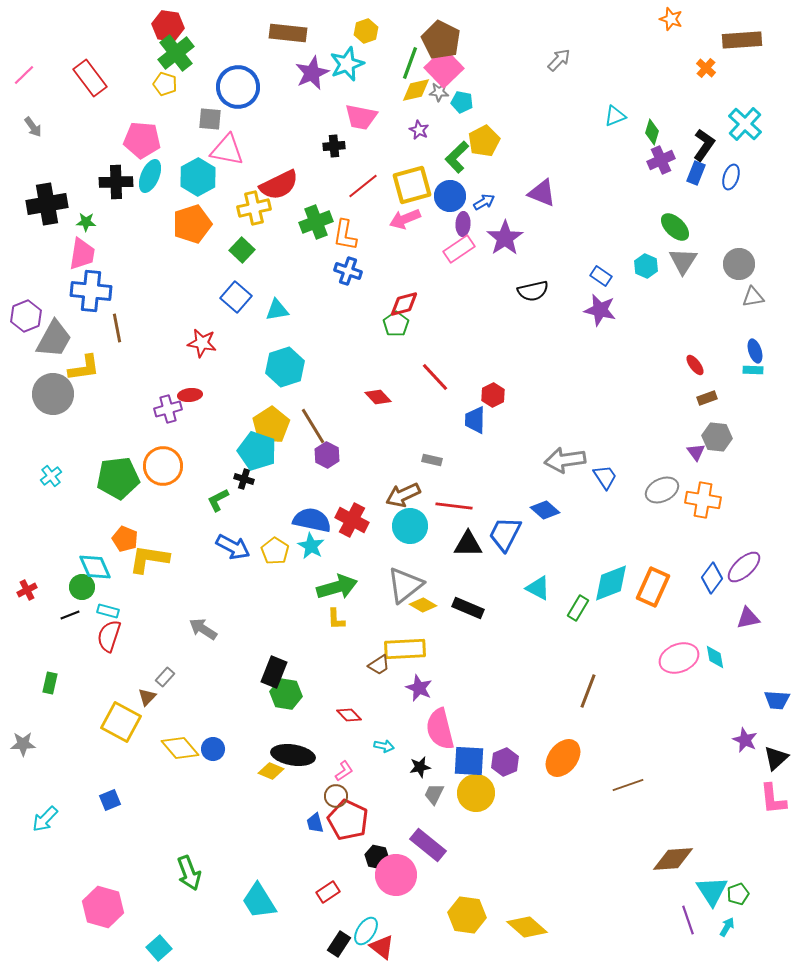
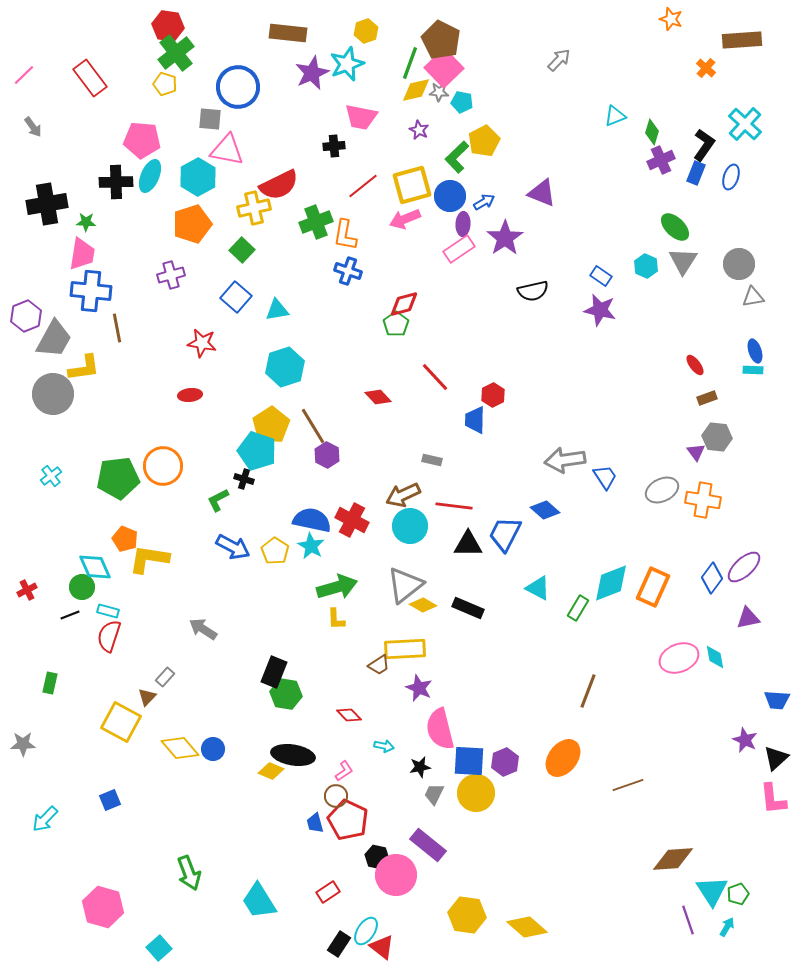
purple cross at (168, 409): moved 3 px right, 134 px up
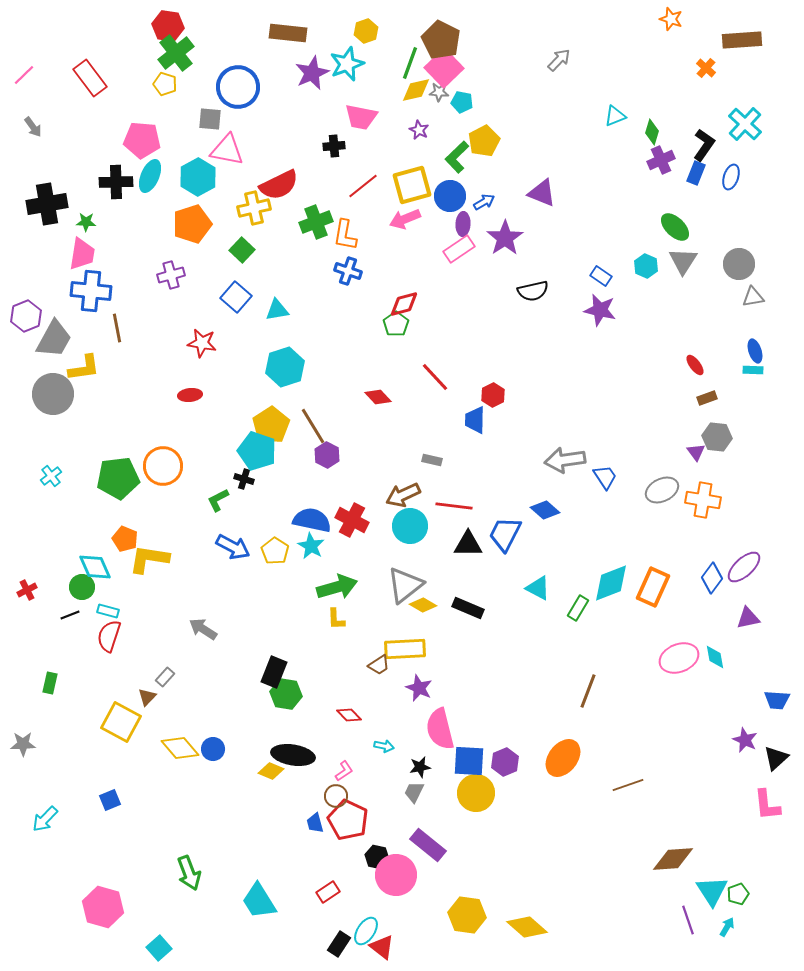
gray trapezoid at (434, 794): moved 20 px left, 2 px up
pink L-shape at (773, 799): moved 6 px left, 6 px down
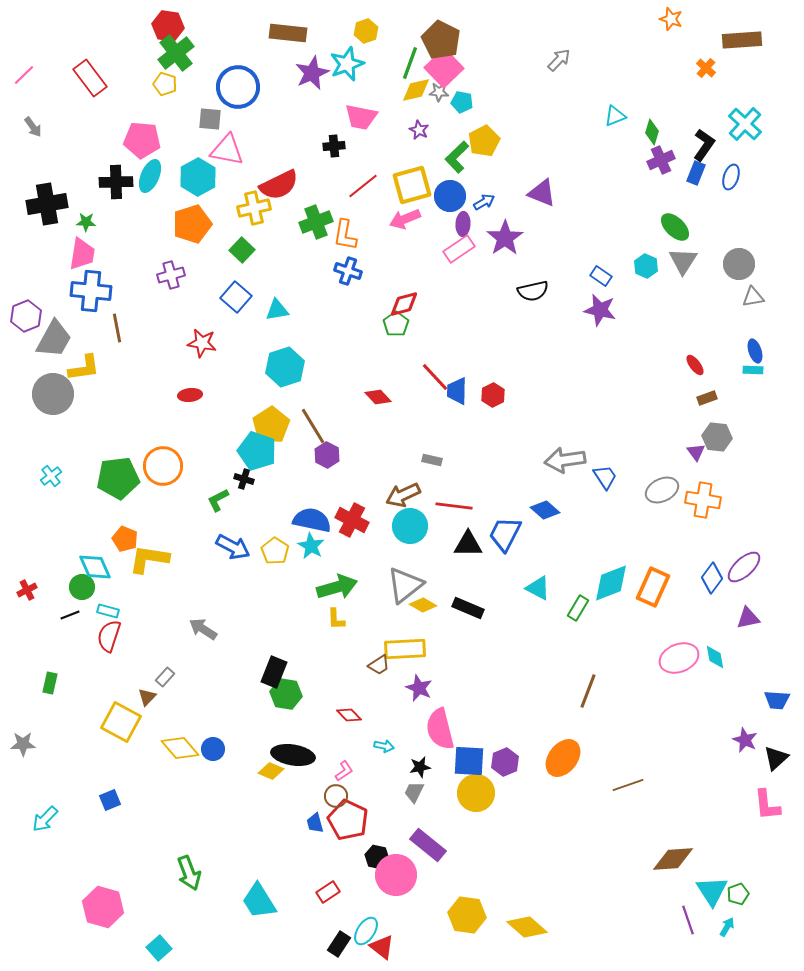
blue trapezoid at (475, 420): moved 18 px left, 29 px up
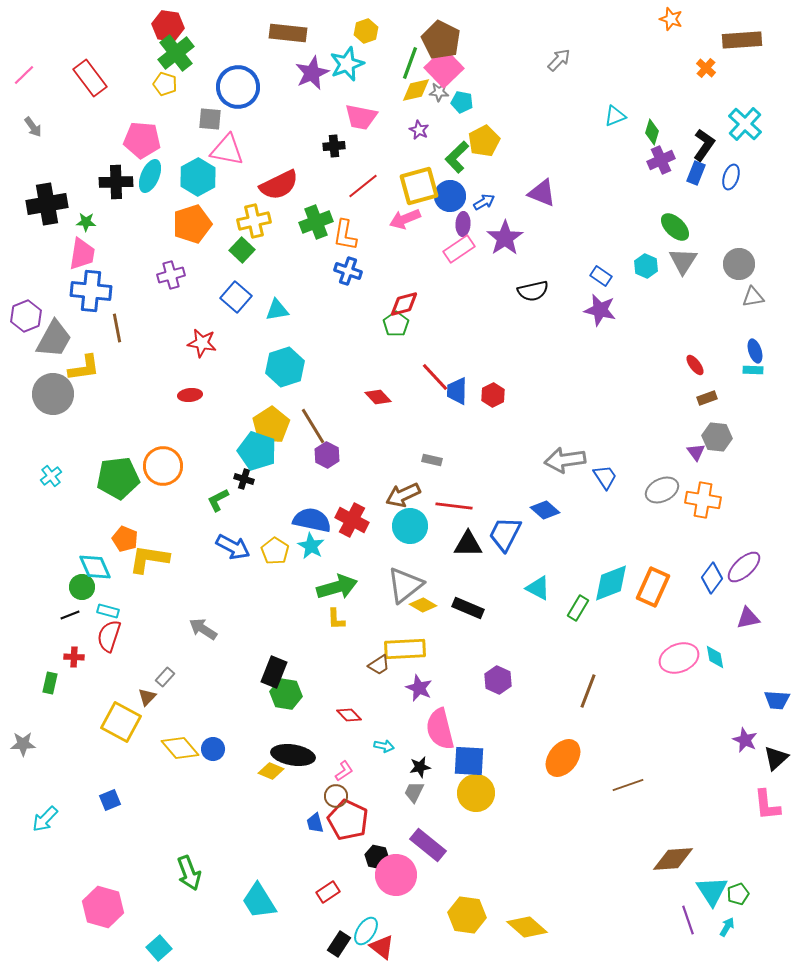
yellow square at (412, 185): moved 7 px right, 1 px down
yellow cross at (254, 208): moved 13 px down
red cross at (27, 590): moved 47 px right, 67 px down; rotated 30 degrees clockwise
purple hexagon at (505, 762): moved 7 px left, 82 px up; rotated 12 degrees counterclockwise
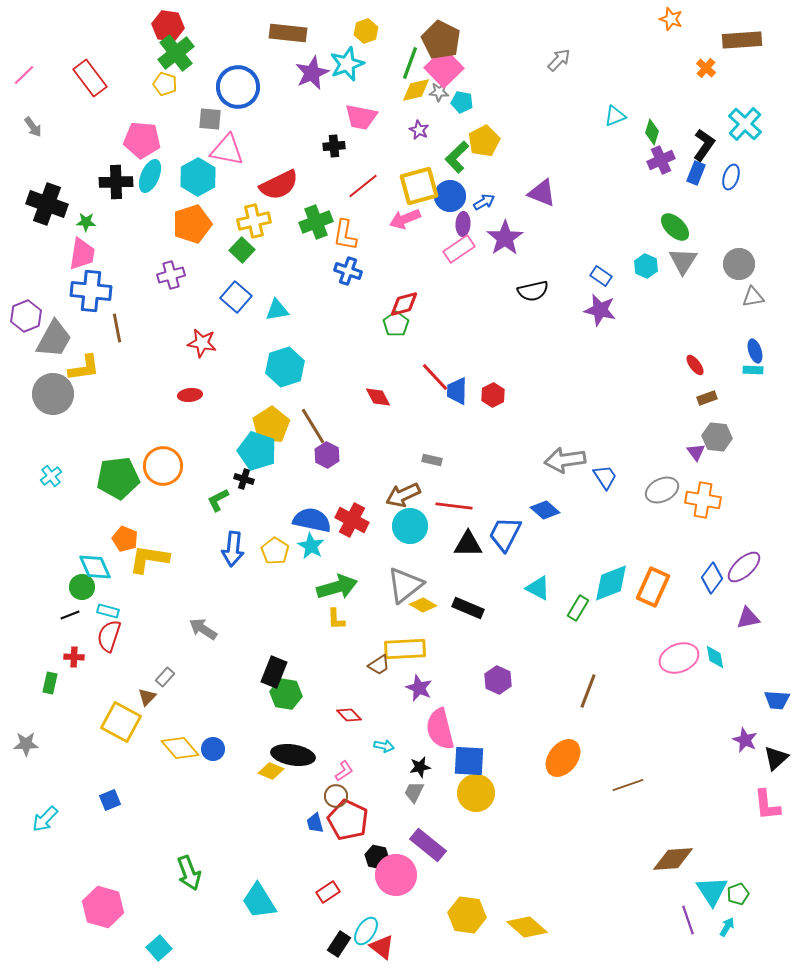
black cross at (47, 204): rotated 30 degrees clockwise
red diamond at (378, 397): rotated 16 degrees clockwise
blue arrow at (233, 547): moved 2 px down; rotated 68 degrees clockwise
gray star at (23, 744): moved 3 px right
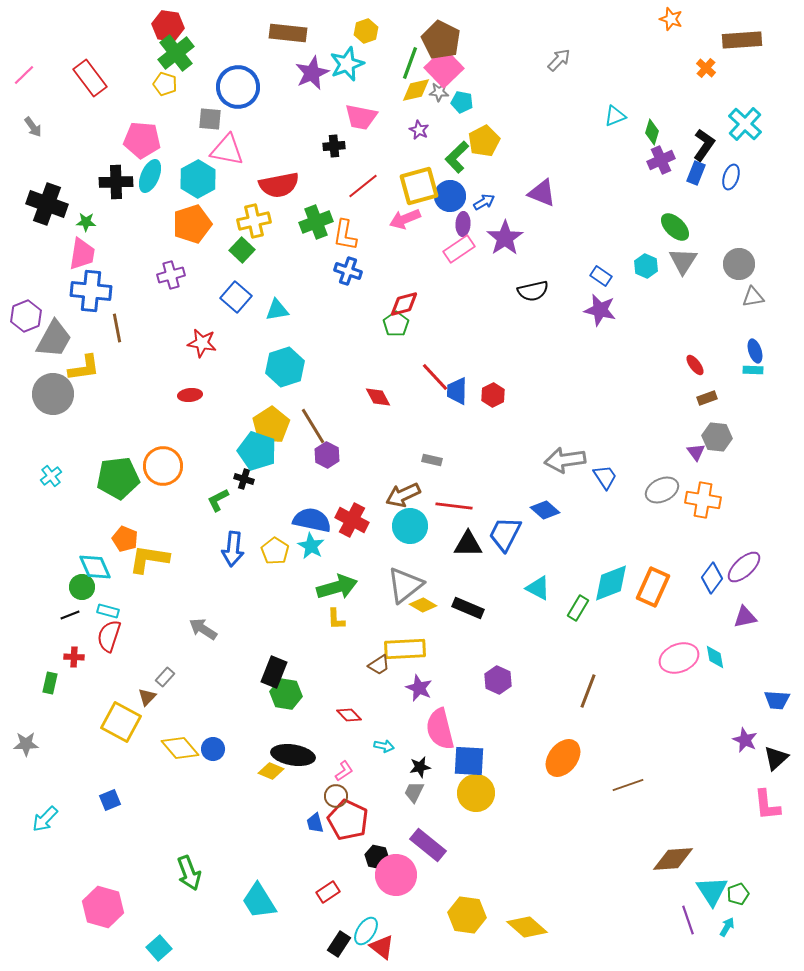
cyan hexagon at (198, 177): moved 2 px down
red semicircle at (279, 185): rotated 15 degrees clockwise
purple triangle at (748, 618): moved 3 px left, 1 px up
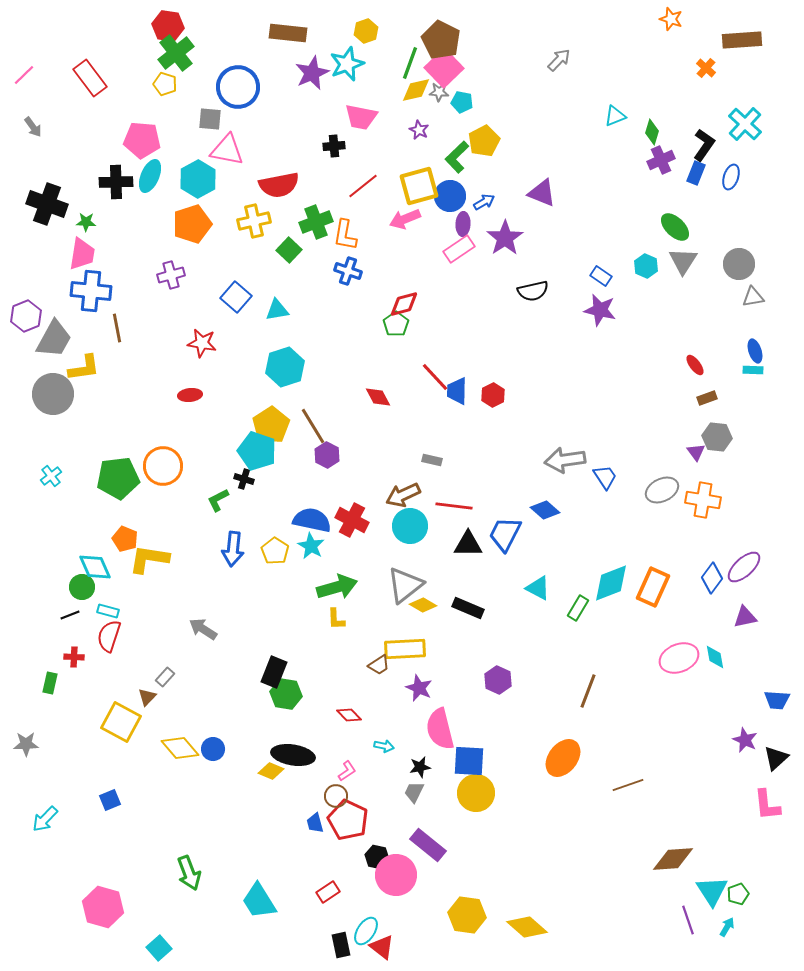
green square at (242, 250): moved 47 px right
pink L-shape at (344, 771): moved 3 px right
black rectangle at (339, 944): moved 2 px right, 1 px down; rotated 45 degrees counterclockwise
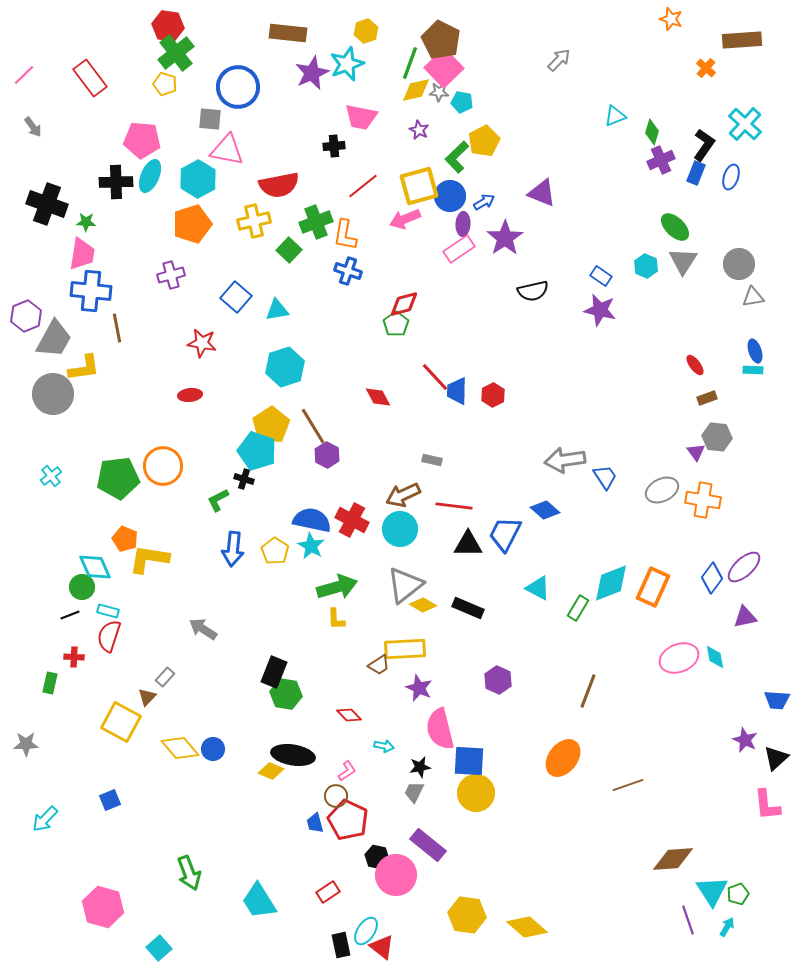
cyan circle at (410, 526): moved 10 px left, 3 px down
